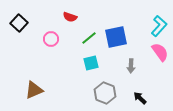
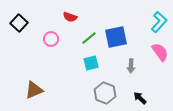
cyan L-shape: moved 4 px up
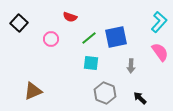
cyan square: rotated 21 degrees clockwise
brown triangle: moved 1 px left, 1 px down
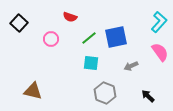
gray arrow: rotated 64 degrees clockwise
brown triangle: rotated 36 degrees clockwise
black arrow: moved 8 px right, 2 px up
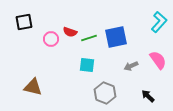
red semicircle: moved 15 px down
black square: moved 5 px right, 1 px up; rotated 36 degrees clockwise
green line: rotated 21 degrees clockwise
pink semicircle: moved 2 px left, 8 px down
cyan square: moved 4 px left, 2 px down
brown triangle: moved 4 px up
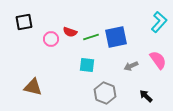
green line: moved 2 px right, 1 px up
black arrow: moved 2 px left
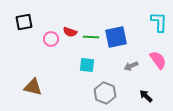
cyan L-shape: rotated 40 degrees counterclockwise
green line: rotated 21 degrees clockwise
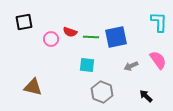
gray hexagon: moved 3 px left, 1 px up
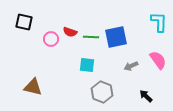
black square: rotated 24 degrees clockwise
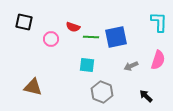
red semicircle: moved 3 px right, 5 px up
pink semicircle: rotated 54 degrees clockwise
